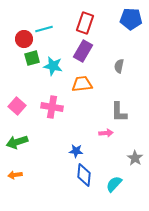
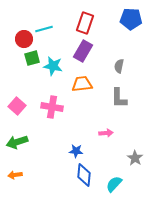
gray L-shape: moved 14 px up
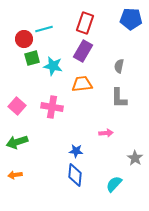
blue diamond: moved 9 px left
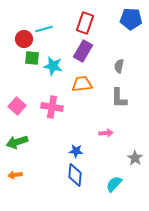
green square: rotated 21 degrees clockwise
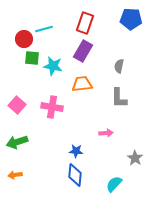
pink square: moved 1 px up
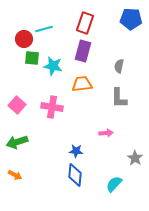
purple rectangle: rotated 15 degrees counterclockwise
orange arrow: rotated 144 degrees counterclockwise
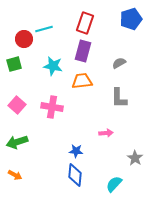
blue pentagon: rotated 20 degrees counterclockwise
green square: moved 18 px left, 6 px down; rotated 21 degrees counterclockwise
gray semicircle: moved 3 px up; rotated 48 degrees clockwise
orange trapezoid: moved 3 px up
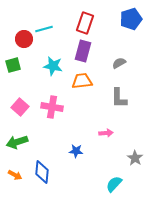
green square: moved 1 px left, 1 px down
pink square: moved 3 px right, 2 px down
blue diamond: moved 33 px left, 3 px up
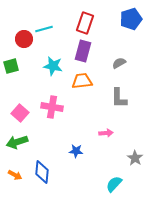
green square: moved 2 px left, 1 px down
pink square: moved 6 px down
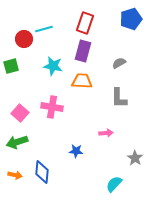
orange trapezoid: rotated 10 degrees clockwise
orange arrow: rotated 16 degrees counterclockwise
